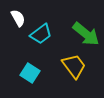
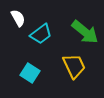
green arrow: moved 1 px left, 2 px up
yellow trapezoid: rotated 12 degrees clockwise
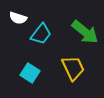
white semicircle: rotated 138 degrees clockwise
cyan trapezoid: rotated 15 degrees counterclockwise
yellow trapezoid: moved 1 px left, 2 px down
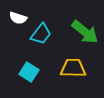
yellow trapezoid: rotated 64 degrees counterclockwise
cyan square: moved 1 px left, 1 px up
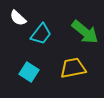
white semicircle: rotated 24 degrees clockwise
yellow trapezoid: rotated 12 degrees counterclockwise
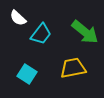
cyan square: moved 2 px left, 2 px down
